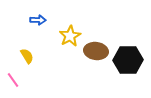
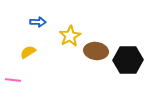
blue arrow: moved 2 px down
yellow semicircle: moved 1 px right, 4 px up; rotated 91 degrees counterclockwise
pink line: rotated 49 degrees counterclockwise
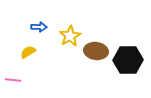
blue arrow: moved 1 px right, 5 px down
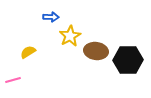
blue arrow: moved 12 px right, 10 px up
pink line: rotated 21 degrees counterclockwise
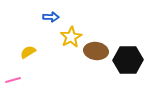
yellow star: moved 1 px right, 1 px down
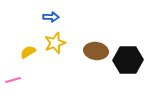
yellow star: moved 16 px left, 6 px down; rotated 10 degrees clockwise
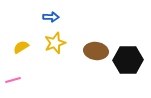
yellow semicircle: moved 7 px left, 5 px up
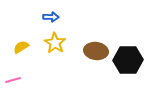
yellow star: rotated 20 degrees counterclockwise
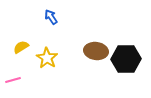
blue arrow: rotated 126 degrees counterclockwise
yellow star: moved 8 px left, 15 px down
black hexagon: moved 2 px left, 1 px up
